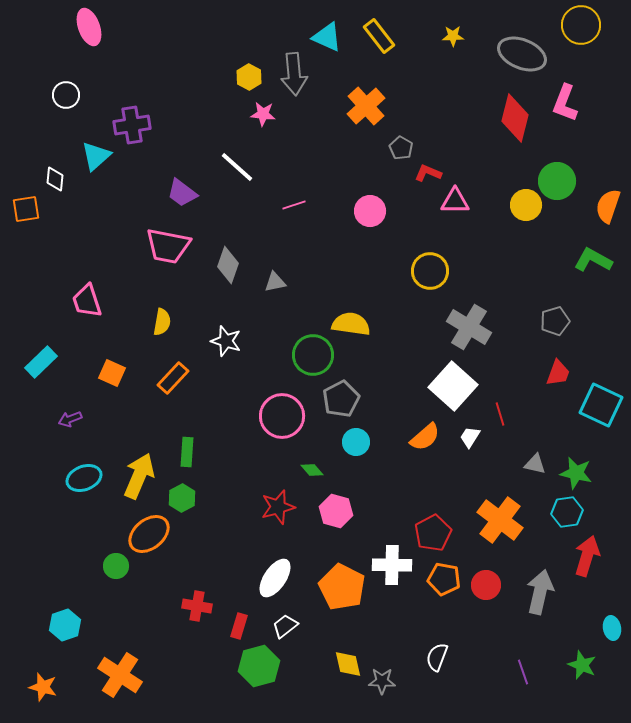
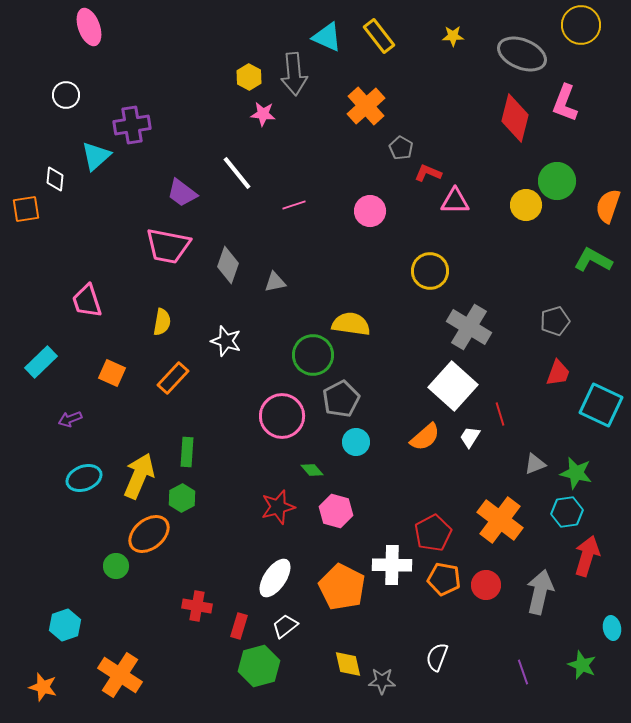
white line at (237, 167): moved 6 px down; rotated 9 degrees clockwise
gray triangle at (535, 464): rotated 35 degrees counterclockwise
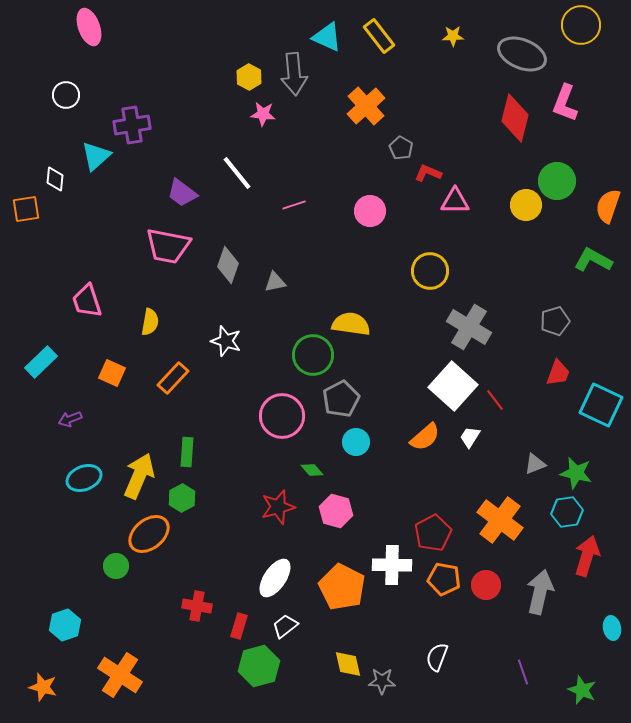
yellow semicircle at (162, 322): moved 12 px left
red line at (500, 414): moved 5 px left, 14 px up; rotated 20 degrees counterclockwise
green star at (582, 665): moved 25 px down
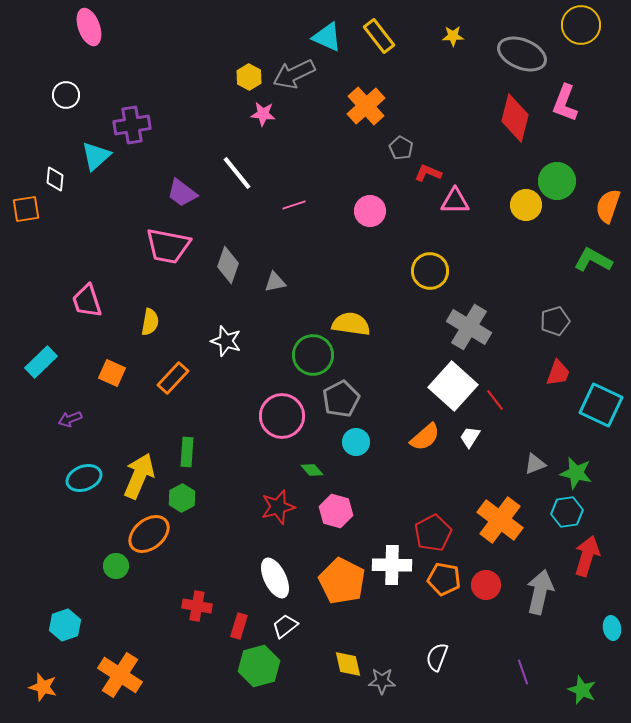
gray arrow at (294, 74): rotated 69 degrees clockwise
white ellipse at (275, 578): rotated 60 degrees counterclockwise
orange pentagon at (342, 587): moved 6 px up
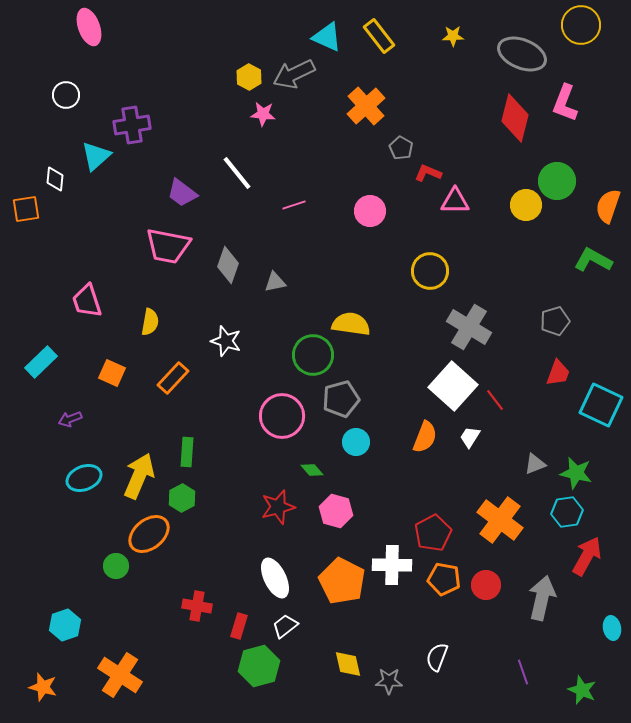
gray pentagon at (341, 399): rotated 12 degrees clockwise
orange semicircle at (425, 437): rotated 28 degrees counterclockwise
red arrow at (587, 556): rotated 12 degrees clockwise
gray arrow at (540, 592): moved 2 px right, 6 px down
gray star at (382, 681): moved 7 px right
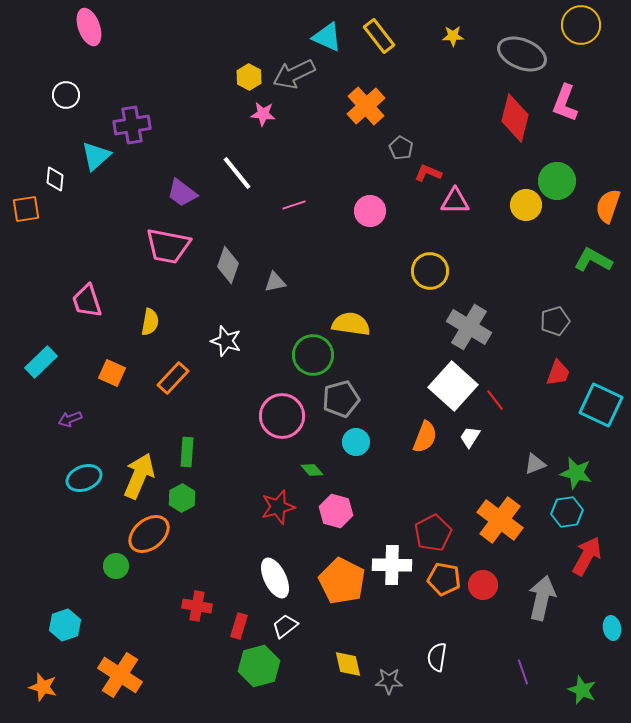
red circle at (486, 585): moved 3 px left
white semicircle at (437, 657): rotated 12 degrees counterclockwise
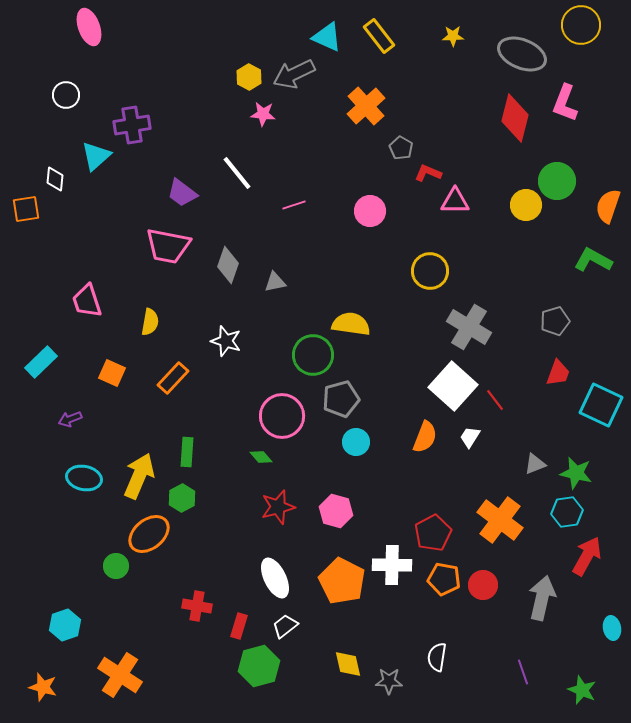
green diamond at (312, 470): moved 51 px left, 13 px up
cyan ellipse at (84, 478): rotated 32 degrees clockwise
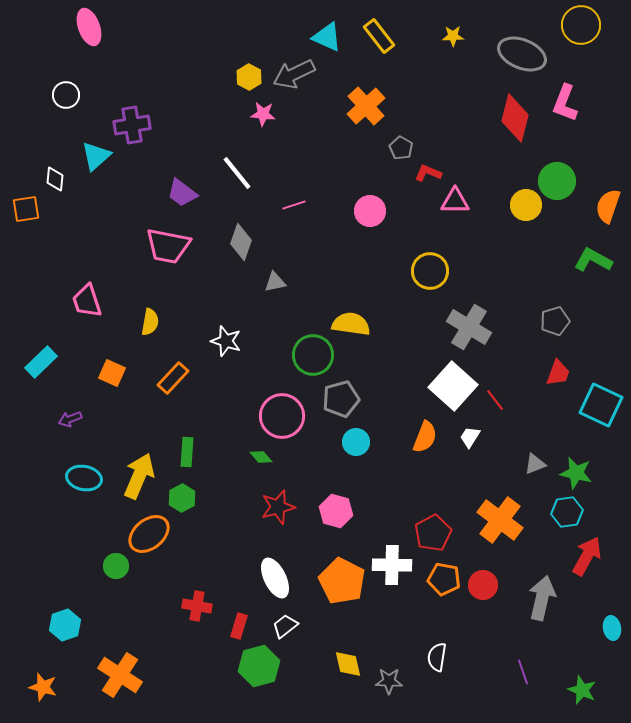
gray diamond at (228, 265): moved 13 px right, 23 px up
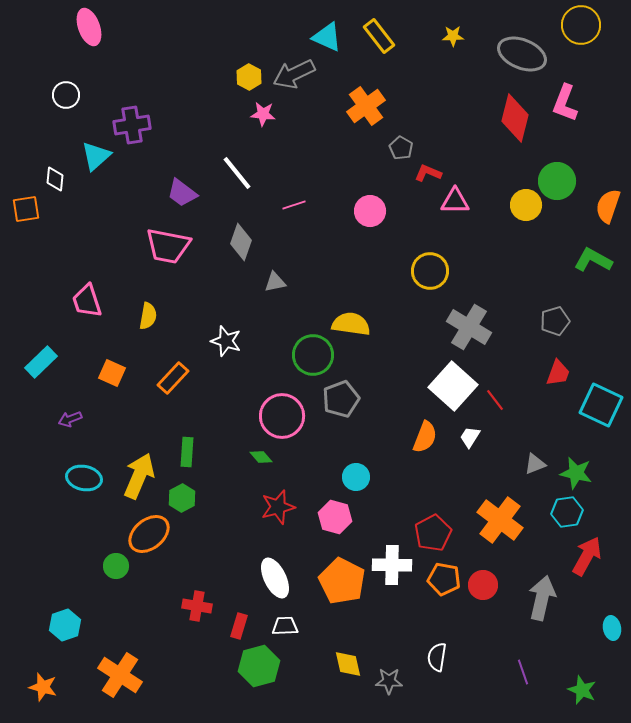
orange cross at (366, 106): rotated 6 degrees clockwise
yellow semicircle at (150, 322): moved 2 px left, 6 px up
gray pentagon at (341, 399): rotated 6 degrees counterclockwise
cyan circle at (356, 442): moved 35 px down
pink hexagon at (336, 511): moved 1 px left, 6 px down
white trapezoid at (285, 626): rotated 36 degrees clockwise
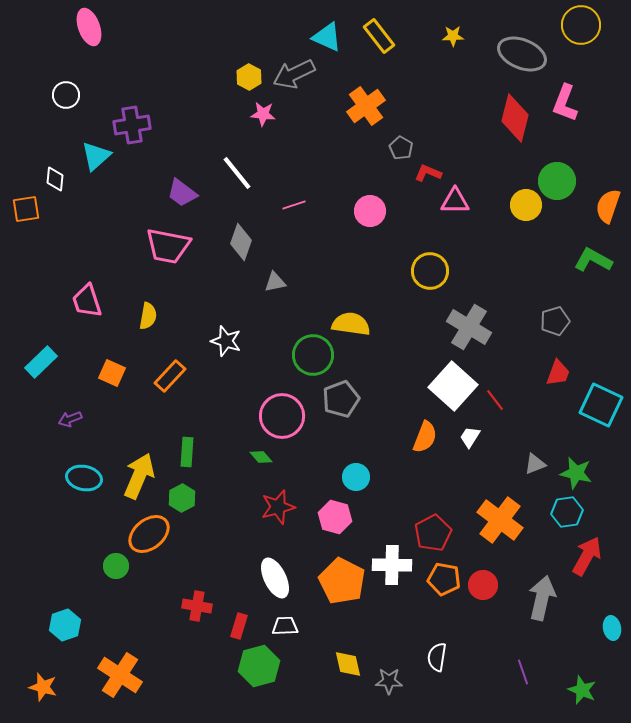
orange rectangle at (173, 378): moved 3 px left, 2 px up
